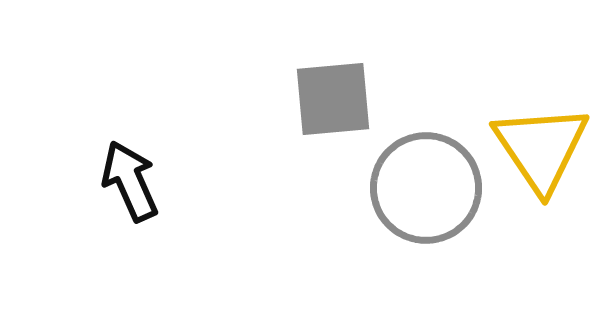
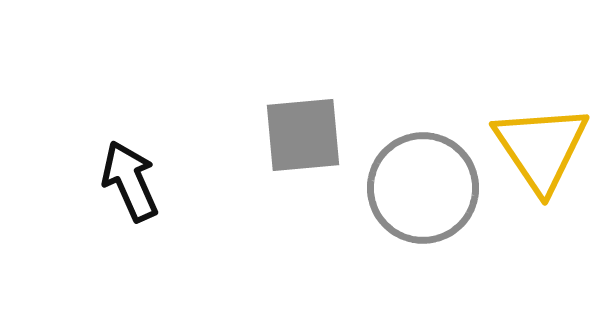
gray square: moved 30 px left, 36 px down
gray circle: moved 3 px left
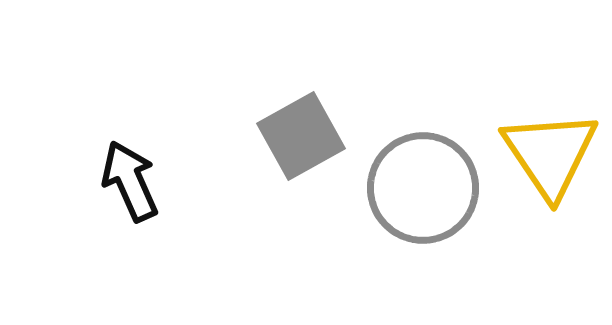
gray square: moved 2 px left, 1 px down; rotated 24 degrees counterclockwise
yellow triangle: moved 9 px right, 6 px down
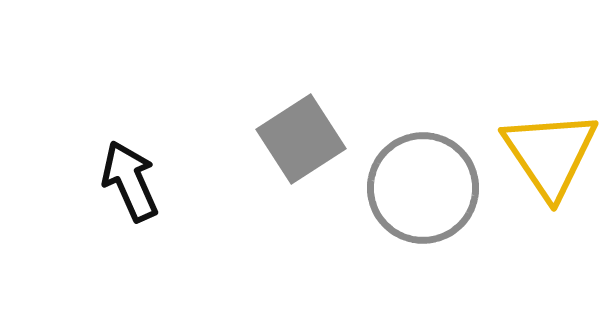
gray square: moved 3 px down; rotated 4 degrees counterclockwise
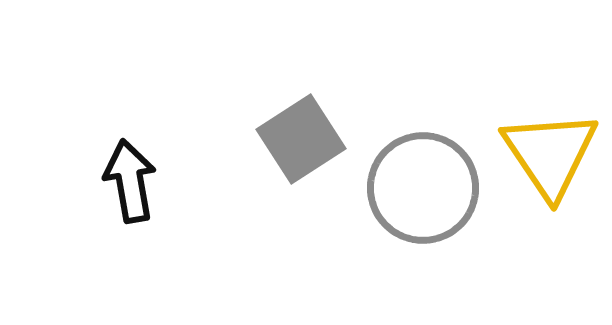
black arrow: rotated 14 degrees clockwise
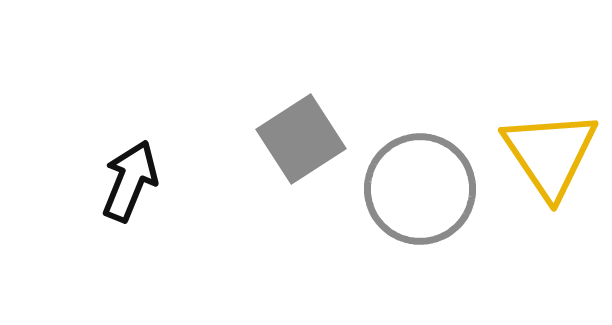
black arrow: rotated 32 degrees clockwise
gray circle: moved 3 px left, 1 px down
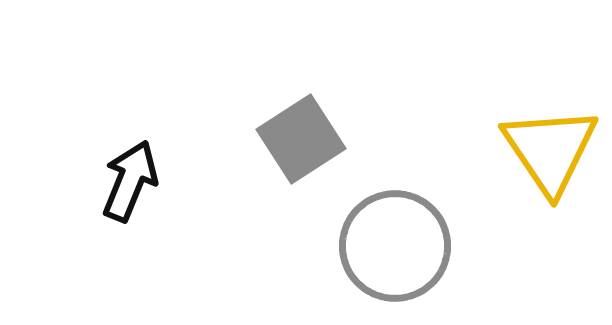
yellow triangle: moved 4 px up
gray circle: moved 25 px left, 57 px down
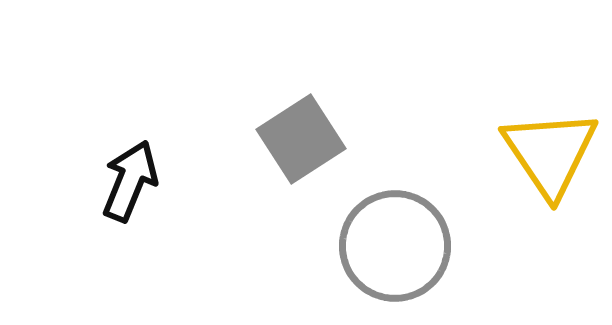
yellow triangle: moved 3 px down
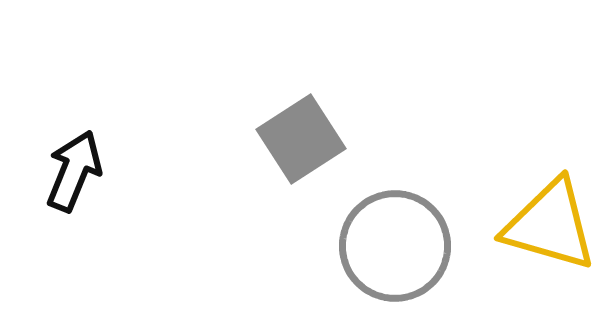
yellow triangle: moved 72 px down; rotated 40 degrees counterclockwise
black arrow: moved 56 px left, 10 px up
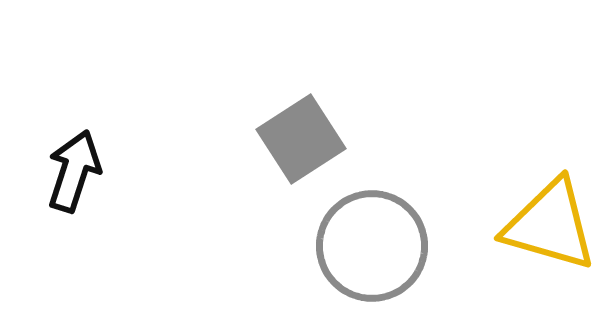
black arrow: rotated 4 degrees counterclockwise
gray circle: moved 23 px left
